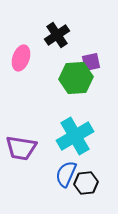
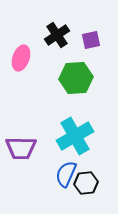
purple square: moved 22 px up
purple trapezoid: rotated 8 degrees counterclockwise
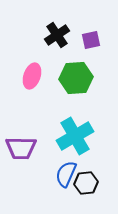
pink ellipse: moved 11 px right, 18 px down
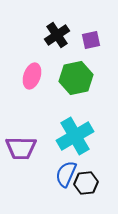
green hexagon: rotated 8 degrees counterclockwise
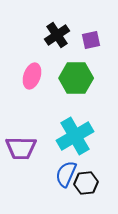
green hexagon: rotated 12 degrees clockwise
